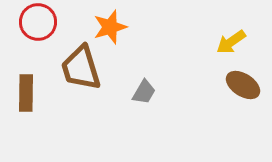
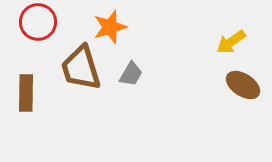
gray trapezoid: moved 13 px left, 18 px up
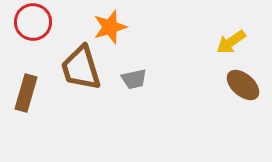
red circle: moved 5 px left
gray trapezoid: moved 3 px right, 5 px down; rotated 48 degrees clockwise
brown ellipse: rotated 8 degrees clockwise
brown rectangle: rotated 15 degrees clockwise
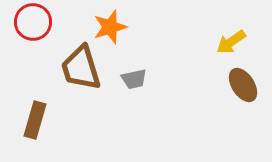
brown ellipse: rotated 16 degrees clockwise
brown rectangle: moved 9 px right, 27 px down
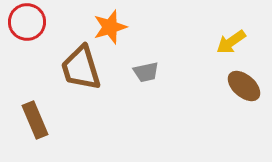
red circle: moved 6 px left
gray trapezoid: moved 12 px right, 7 px up
brown ellipse: moved 1 px right, 1 px down; rotated 16 degrees counterclockwise
brown rectangle: rotated 39 degrees counterclockwise
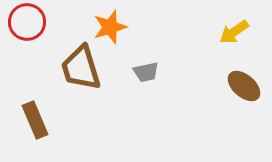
yellow arrow: moved 3 px right, 10 px up
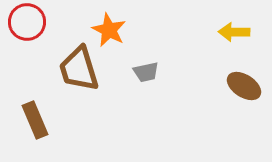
orange star: moved 1 px left, 3 px down; rotated 28 degrees counterclockwise
yellow arrow: rotated 36 degrees clockwise
brown trapezoid: moved 2 px left, 1 px down
brown ellipse: rotated 8 degrees counterclockwise
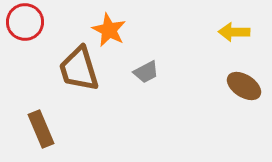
red circle: moved 2 px left
gray trapezoid: rotated 16 degrees counterclockwise
brown rectangle: moved 6 px right, 9 px down
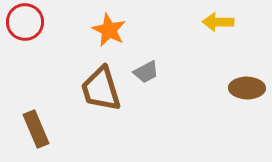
yellow arrow: moved 16 px left, 10 px up
brown trapezoid: moved 22 px right, 20 px down
brown ellipse: moved 3 px right, 2 px down; rotated 32 degrees counterclockwise
brown rectangle: moved 5 px left
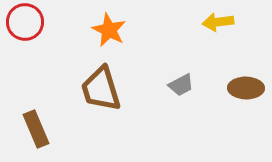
yellow arrow: rotated 8 degrees counterclockwise
gray trapezoid: moved 35 px right, 13 px down
brown ellipse: moved 1 px left
